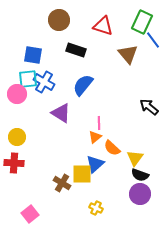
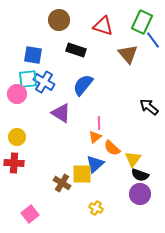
yellow triangle: moved 2 px left, 1 px down
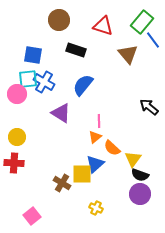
green rectangle: rotated 15 degrees clockwise
pink line: moved 2 px up
pink square: moved 2 px right, 2 px down
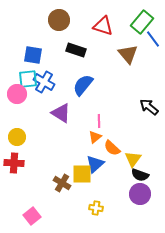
blue line: moved 1 px up
yellow cross: rotated 16 degrees counterclockwise
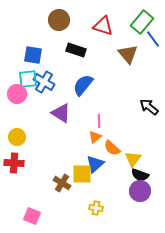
purple circle: moved 3 px up
pink square: rotated 30 degrees counterclockwise
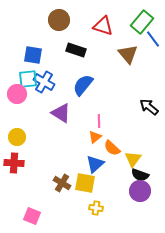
yellow square: moved 3 px right, 9 px down; rotated 10 degrees clockwise
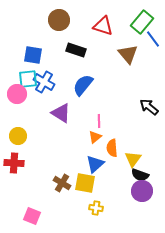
yellow circle: moved 1 px right, 1 px up
orange semicircle: rotated 42 degrees clockwise
purple circle: moved 2 px right
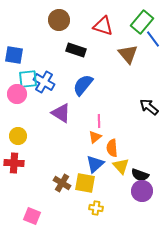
blue square: moved 19 px left
yellow triangle: moved 12 px left, 7 px down; rotated 18 degrees counterclockwise
